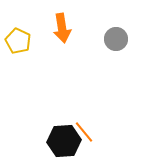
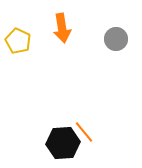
black hexagon: moved 1 px left, 2 px down
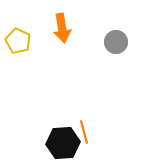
gray circle: moved 3 px down
orange line: rotated 25 degrees clockwise
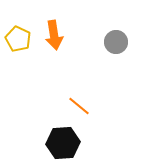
orange arrow: moved 8 px left, 7 px down
yellow pentagon: moved 2 px up
orange line: moved 5 px left, 26 px up; rotated 35 degrees counterclockwise
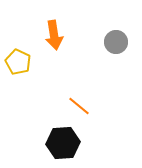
yellow pentagon: moved 23 px down
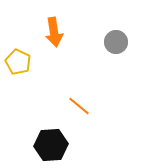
orange arrow: moved 3 px up
black hexagon: moved 12 px left, 2 px down
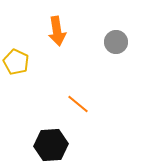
orange arrow: moved 3 px right, 1 px up
yellow pentagon: moved 2 px left
orange line: moved 1 px left, 2 px up
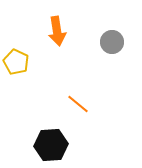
gray circle: moved 4 px left
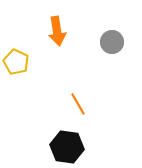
orange line: rotated 20 degrees clockwise
black hexagon: moved 16 px right, 2 px down; rotated 12 degrees clockwise
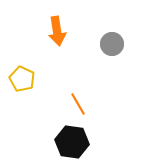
gray circle: moved 2 px down
yellow pentagon: moved 6 px right, 17 px down
black hexagon: moved 5 px right, 5 px up
